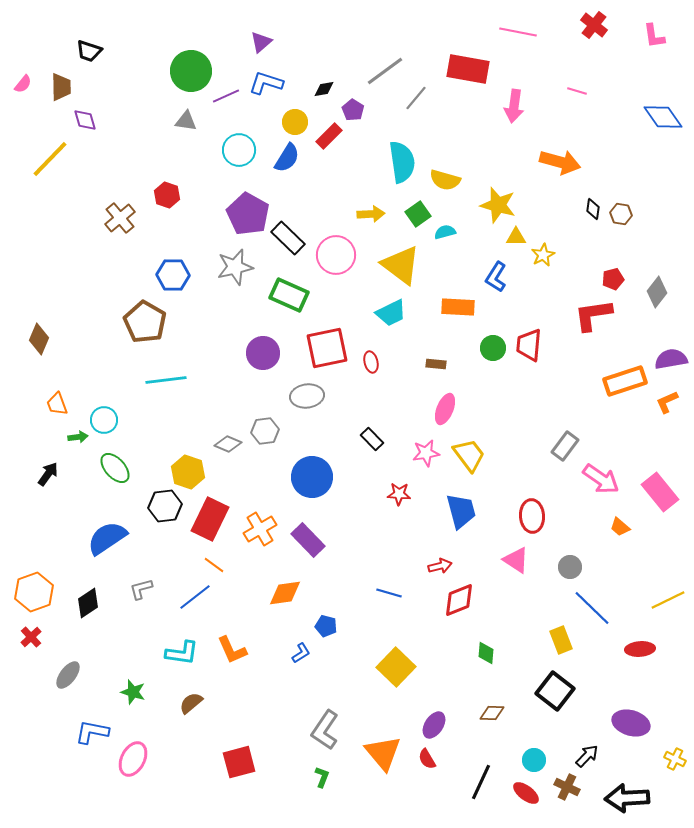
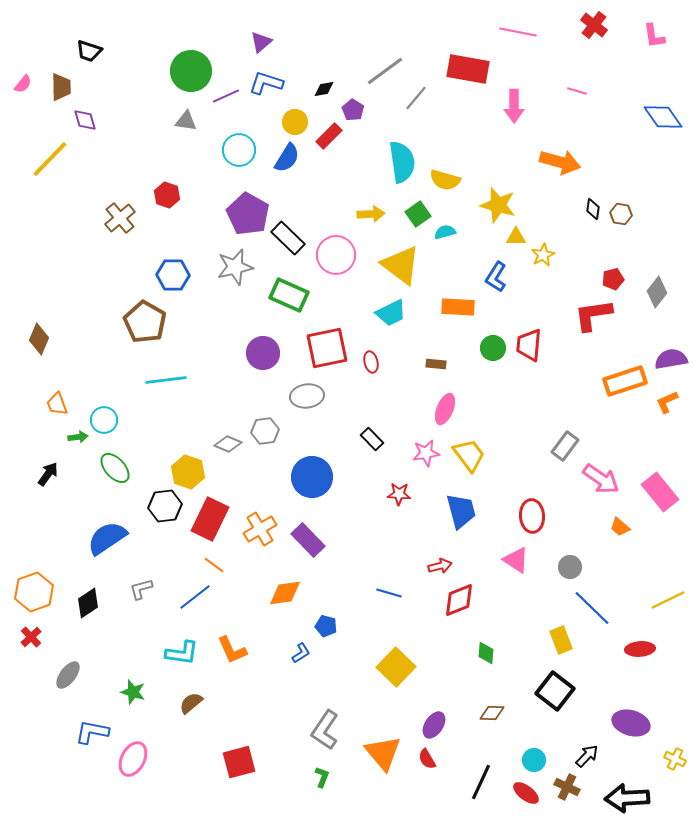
pink arrow at (514, 106): rotated 8 degrees counterclockwise
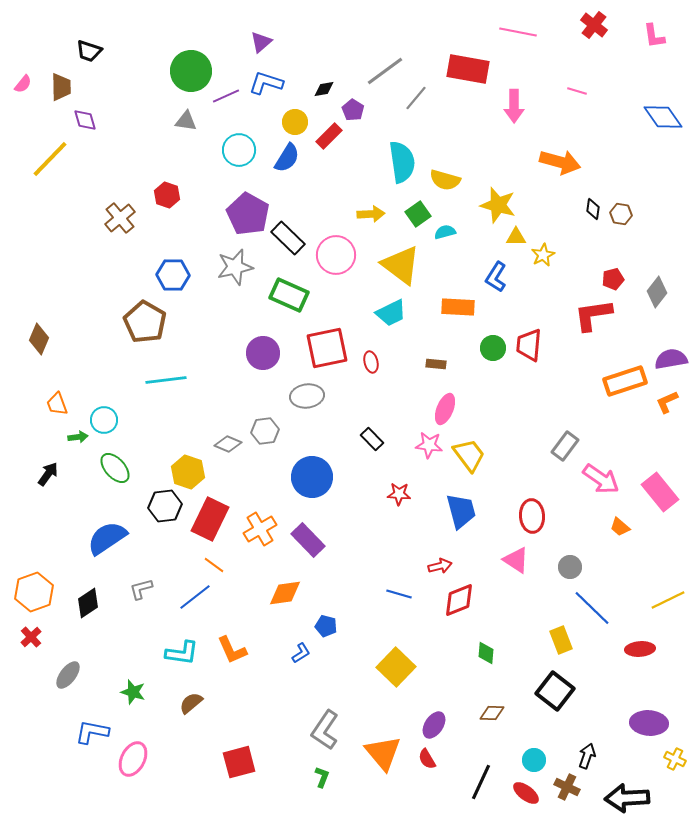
pink star at (426, 453): moved 3 px right, 8 px up; rotated 16 degrees clockwise
blue line at (389, 593): moved 10 px right, 1 px down
purple ellipse at (631, 723): moved 18 px right; rotated 12 degrees counterclockwise
black arrow at (587, 756): rotated 25 degrees counterclockwise
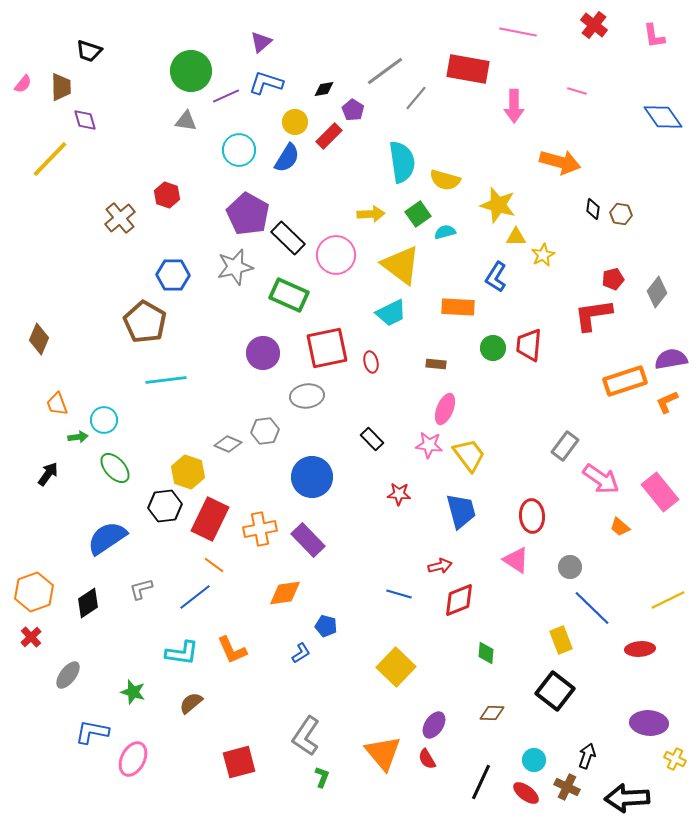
orange cross at (260, 529): rotated 20 degrees clockwise
gray L-shape at (325, 730): moved 19 px left, 6 px down
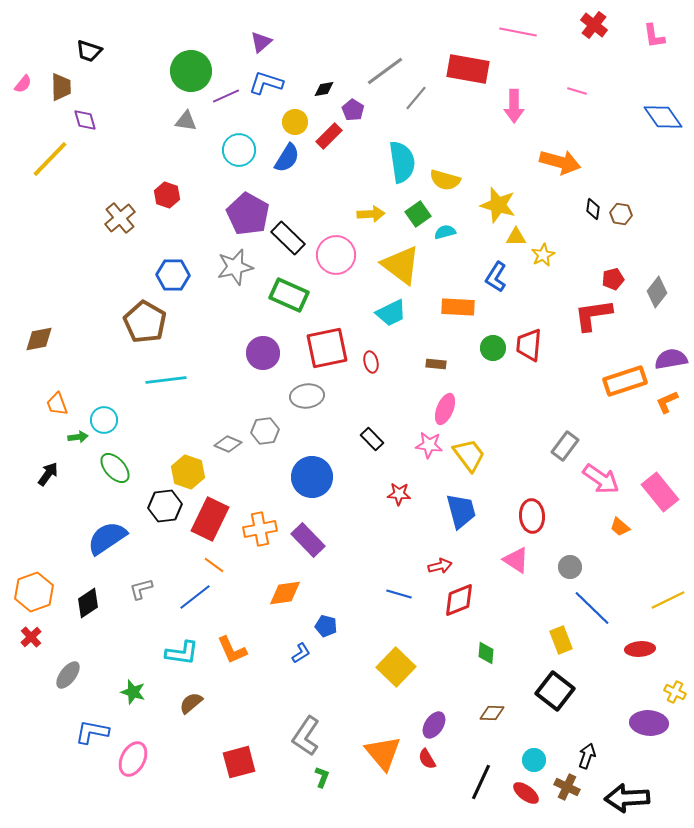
brown diamond at (39, 339): rotated 56 degrees clockwise
yellow cross at (675, 759): moved 67 px up
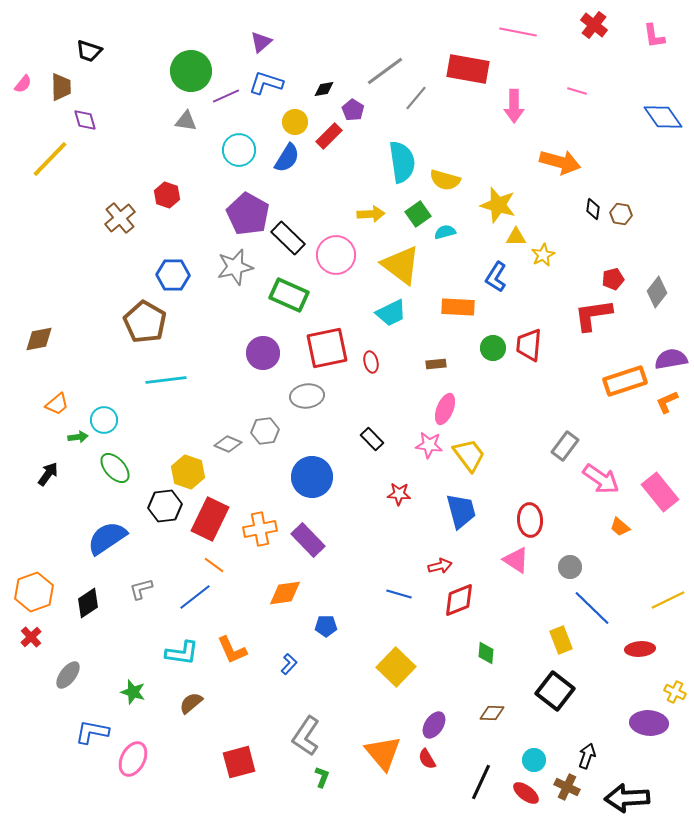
brown rectangle at (436, 364): rotated 12 degrees counterclockwise
orange trapezoid at (57, 404): rotated 110 degrees counterclockwise
red ellipse at (532, 516): moved 2 px left, 4 px down
blue pentagon at (326, 626): rotated 15 degrees counterclockwise
blue L-shape at (301, 653): moved 12 px left, 11 px down; rotated 15 degrees counterclockwise
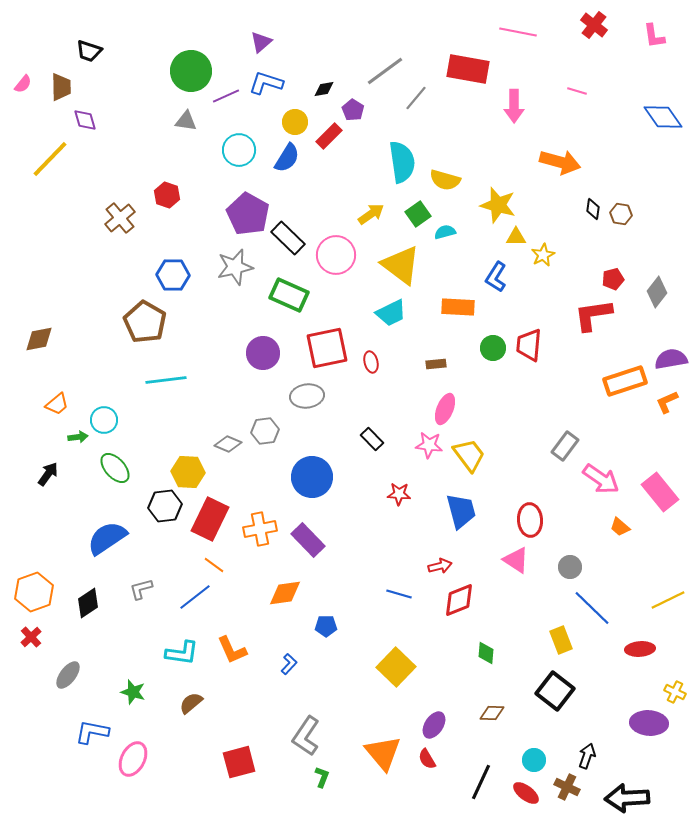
yellow arrow at (371, 214): rotated 32 degrees counterclockwise
yellow hexagon at (188, 472): rotated 16 degrees counterclockwise
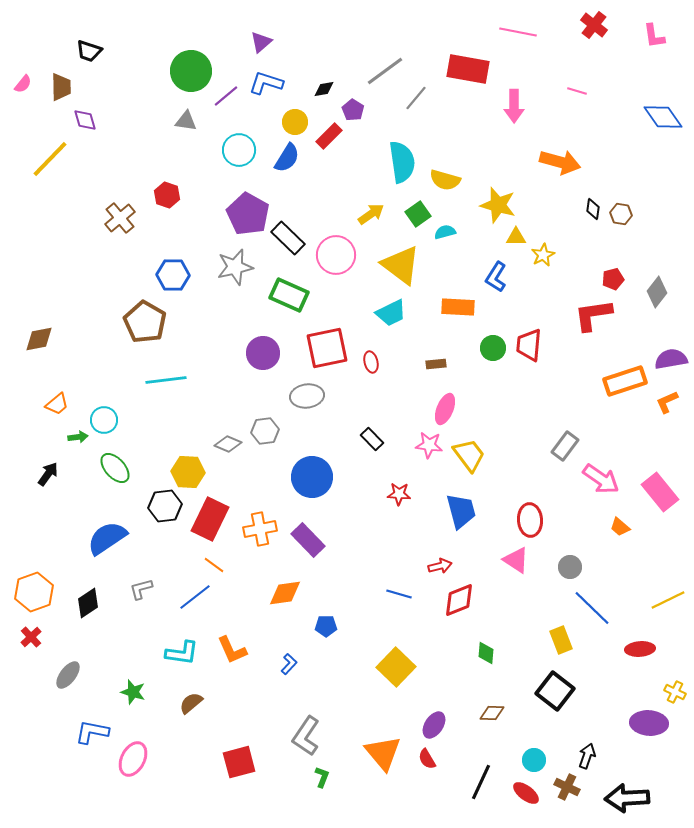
purple line at (226, 96): rotated 16 degrees counterclockwise
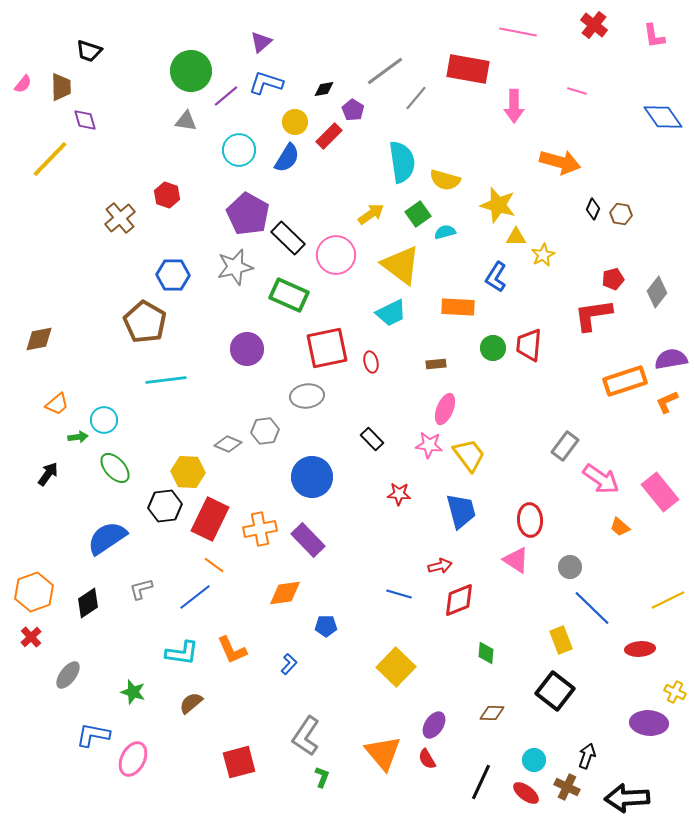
black diamond at (593, 209): rotated 15 degrees clockwise
purple circle at (263, 353): moved 16 px left, 4 px up
blue L-shape at (92, 732): moved 1 px right, 3 px down
